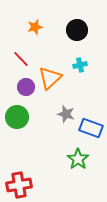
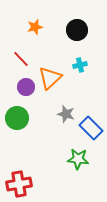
green circle: moved 1 px down
blue rectangle: rotated 25 degrees clockwise
green star: rotated 30 degrees counterclockwise
red cross: moved 1 px up
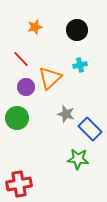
blue rectangle: moved 1 px left, 1 px down
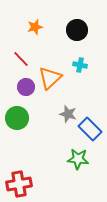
cyan cross: rotated 24 degrees clockwise
gray star: moved 2 px right
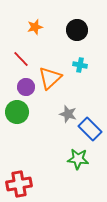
green circle: moved 6 px up
